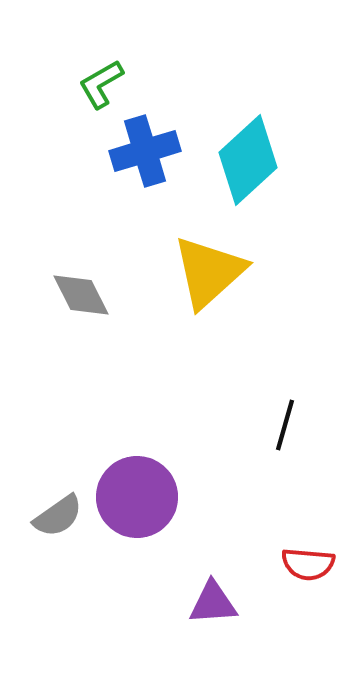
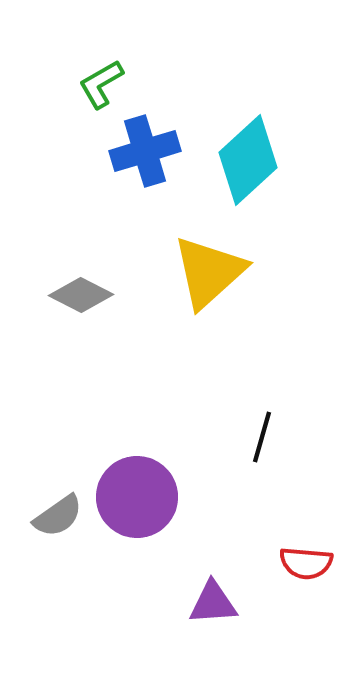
gray diamond: rotated 36 degrees counterclockwise
black line: moved 23 px left, 12 px down
red semicircle: moved 2 px left, 1 px up
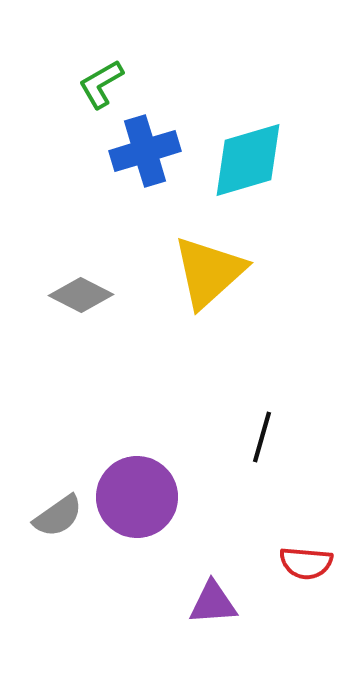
cyan diamond: rotated 26 degrees clockwise
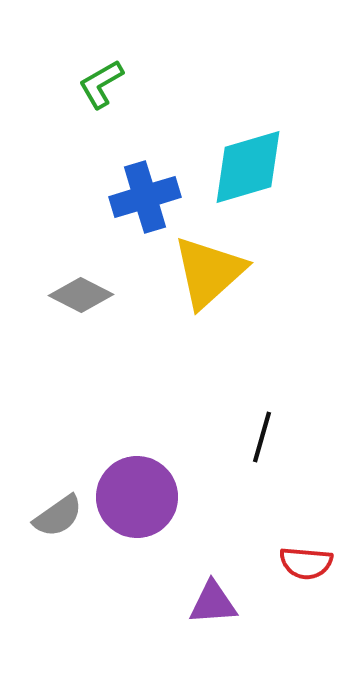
blue cross: moved 46 px down
cyan diamond: moved 7 px down
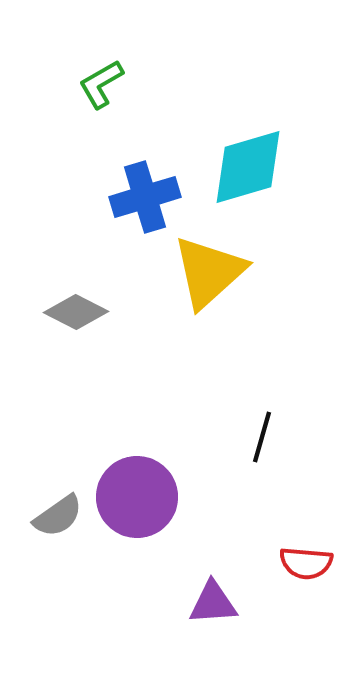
gray diamond: moved 5 px left, 17 px down
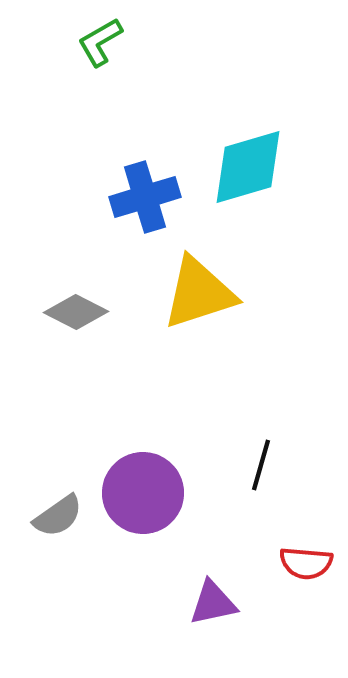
green L-shape: moved 1 px left, 42 px up
yellow triangle: moved 10 px left, 21 px down; rotated 24 degrees clockwise
black line: moved 1 px left, 28 px down
purple circle: moved 6 px right, 4 px up
purple triangle: rotated 8 degrees counterclockwise
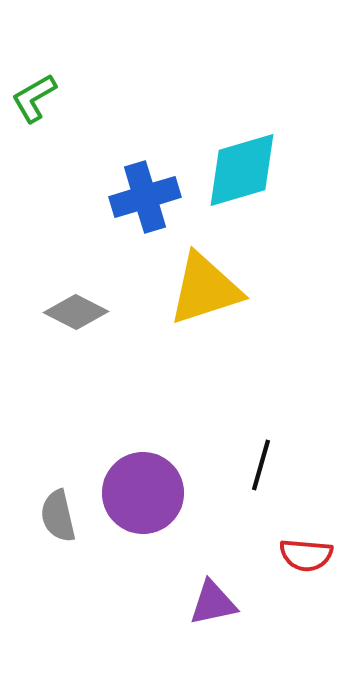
green L-shape: moved 66 px left, 56 px down
cyan diamond: moved 6 px left, 3 px down
yellow triangle: moved 6 px right, 4 px up
gray semicircle: rotated 112 degrees clockwise
red semicircle: moved 8 px up
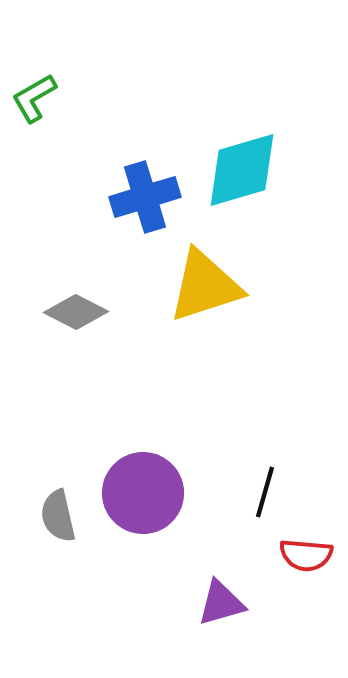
yellow triangle: moved 3 px up
black line: moved 4 px right, 27 px down
purple triangle: moved 8 px right; rotated 4 degrees counterclockwise
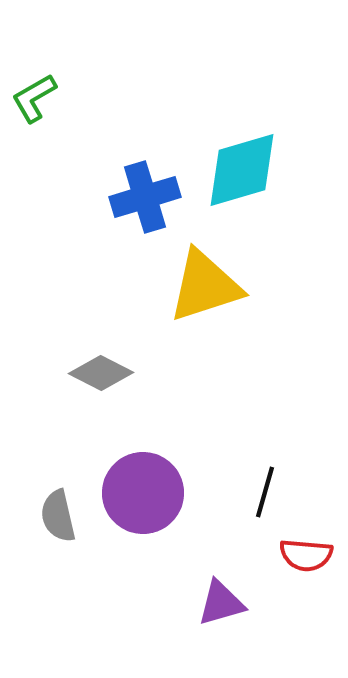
gray diamond: moved 25 px right, 61 px down
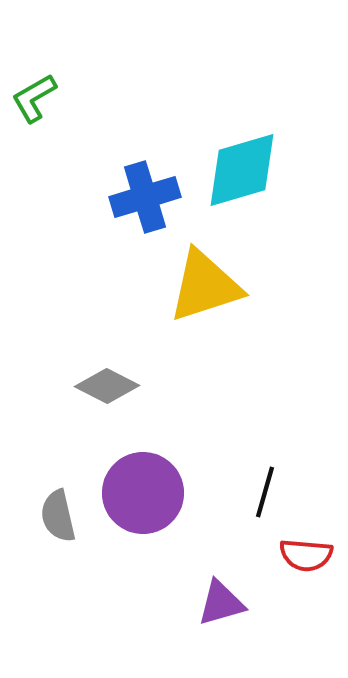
gray diamond: moved 6 px right, 13 px down
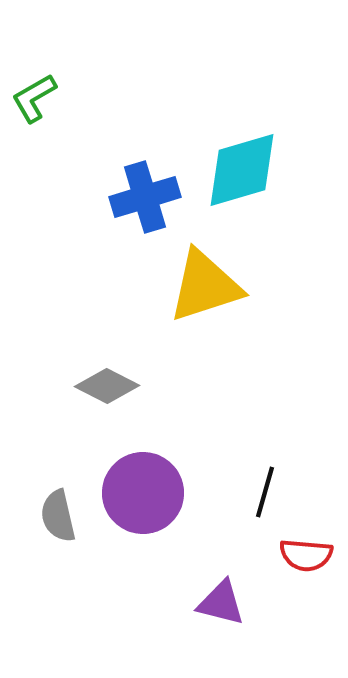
purple triangle: rotated 30 degrees clockwise
